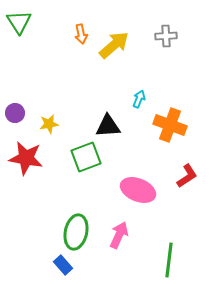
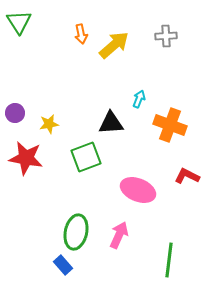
black triangle: moved 3 px right, 3 px up
red L-shape: rotated 120 degrees counterclockwise
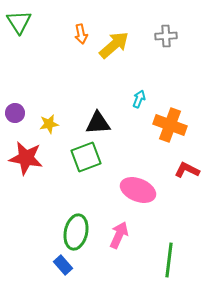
black triangle: moved 13 px left
red L-shape: moved 6 px up
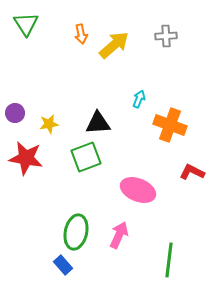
green triangle: moved 7 px right, 2 px down
red L-shape: moved 5 px right, 2 px down
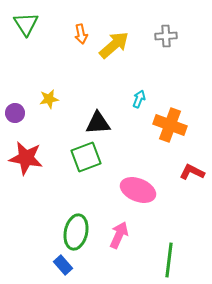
yellow star: moved 25 px up
